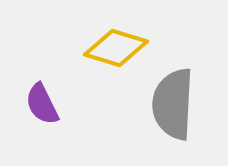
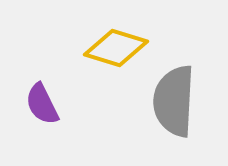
gray semicircle: moved 1 px right, 3 px up
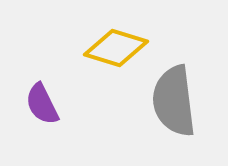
gray semicircle: rotated 10 degrees counterclockwise
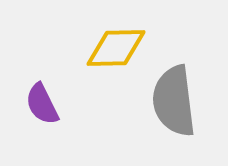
yellow diamond: rotated 18 degrees counterclockwise
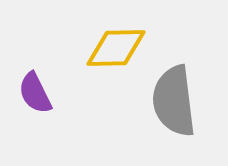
purple semicircle: moved 7 px left, 11 px up
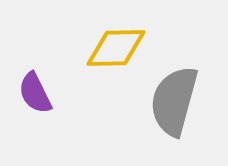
gray semicircle: rotated 22 degrees clockwise
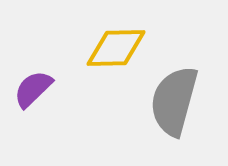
purple semicircle: moved 2 px left, 4 px up; rotated 72 degrees clockwise
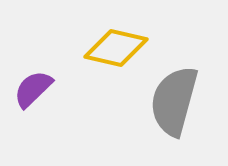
yellow diamond: rotated 14 degrees clockwise
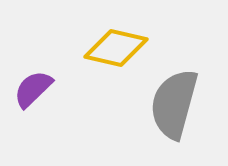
gray semicircle: moved 3 px down
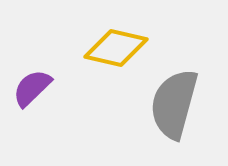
purple semicircle: moved 1 px left, 1 px up
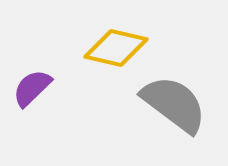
gray semicircle: rotated 112 degrees clockwise
